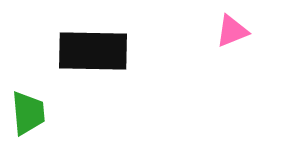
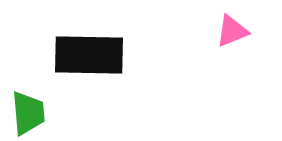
black rectangle: moved 4 px left, 4 px down
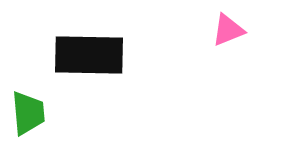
pink triangle: moved 4 px left, 1 px up
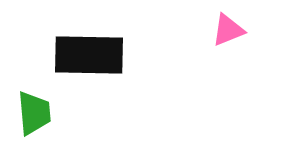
green trapezoid: moved 6 px right
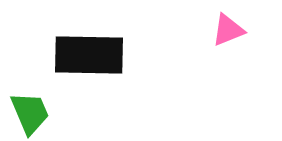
green trapezoid: moved 4 px left; rotated 18 degrees counterclockwise
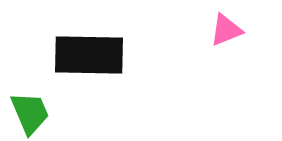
pink triangle: moved 2 px left
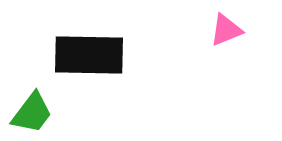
green trapezoid: moved 2 px right; rotated 60 degrees clockwise
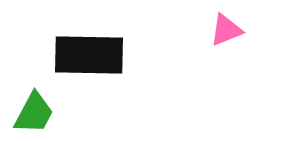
green trapezoid: moved 2 px right; rotated 9 degrees counterclockwise
